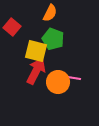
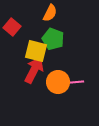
red arrow: moved 2 px left, 1 px up
pink line: moved 3 px right, 4 px down; rotated 16 degrees counterclockwise
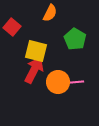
green pentagon: moved 22 px right; rotated 10 degrees clockwise
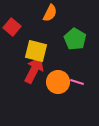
pink line: rotated 24 degrees clockwise
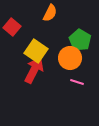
green pentagon: moved 5 px right, 1 px down
yellow square: rotated 20 degrees clockwise
orange circle: moved 12 px right, 24 px up
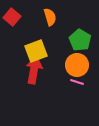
orange semicircle: moved 4 px down; rotated 42 degrees counterclockwise
red square: moved 10 px up
yellow square: rotated 35 degrees clockwise
orange circle: moved 7 px right, 7 px down
red arrow: rotated 16 degrees counterclockwise
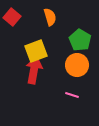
pink line: moved 5 px left, 13 px down
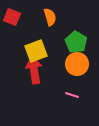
red square: rotated 18 degrees counterclockwise
green pentagon: moved 4 px left, 2 px down
orange circle: moved 1 px up
red arrow: rotated 20 degrees counterclockwise
